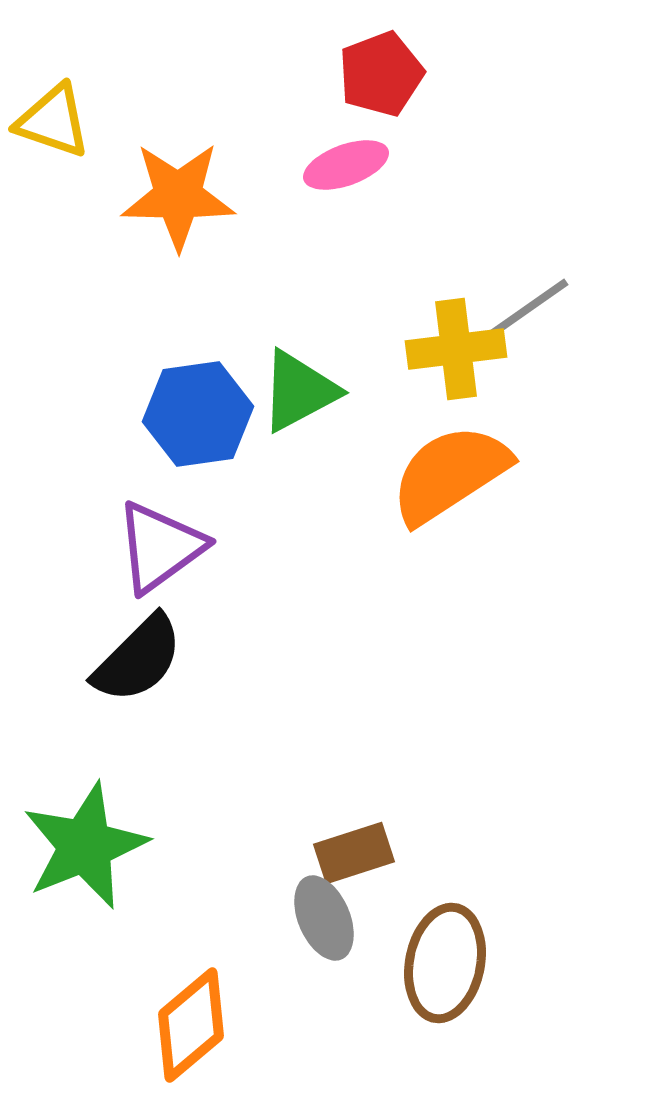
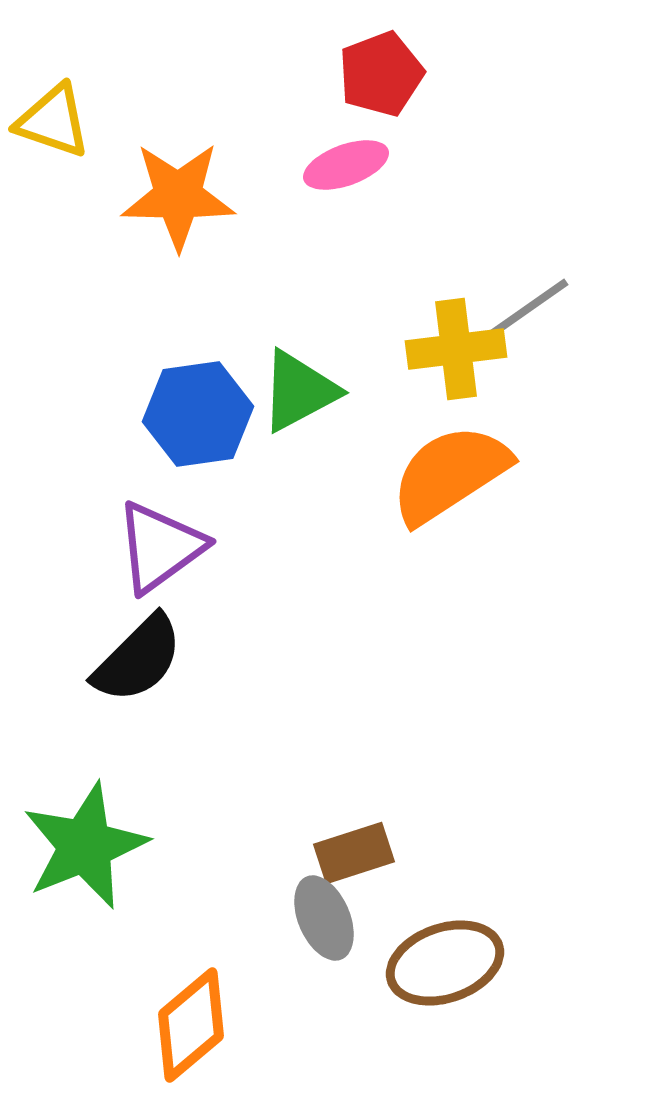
brown ellipse: rotated 60 degrees clockwise
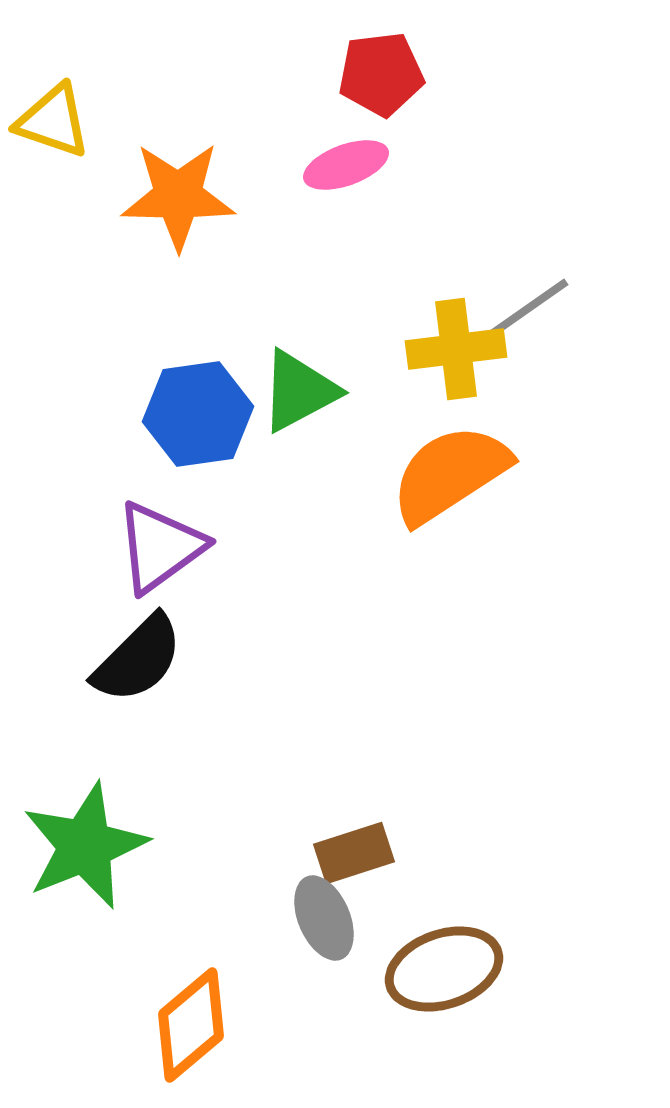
red pentagon: rotated 14 degrees clockwise
brown ellipse: moved 1 px left, 6 px down
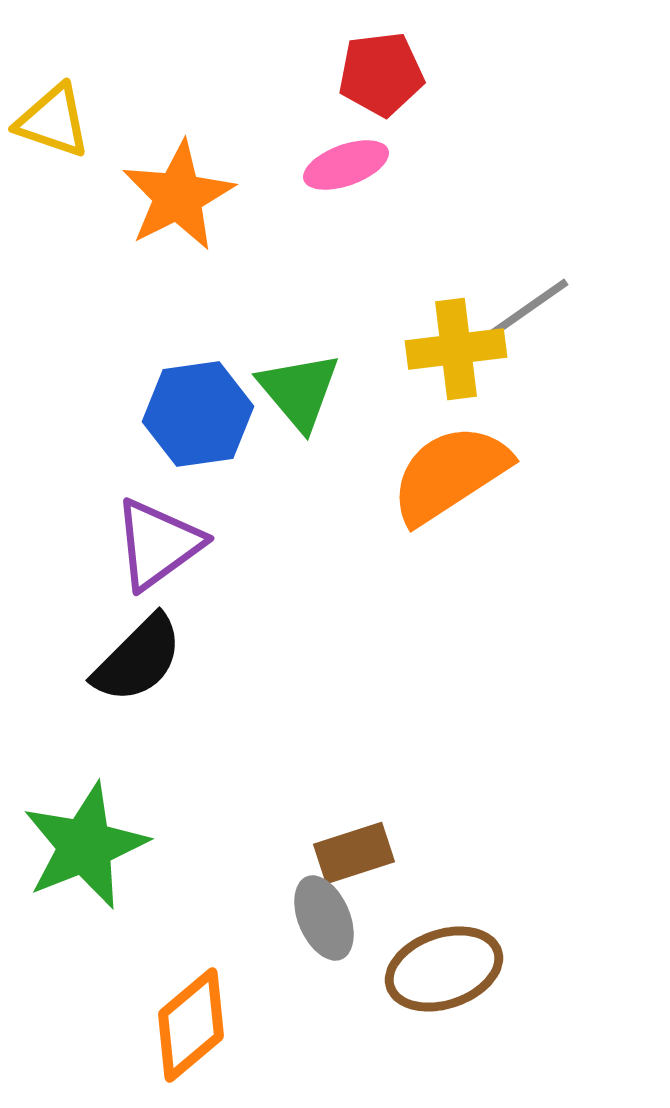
orange star: rotated 28 degrees counterclockwise
green triangle: rotated 42 degrees counterclockwise
purple triangle: moved 2 px left, 3 px up
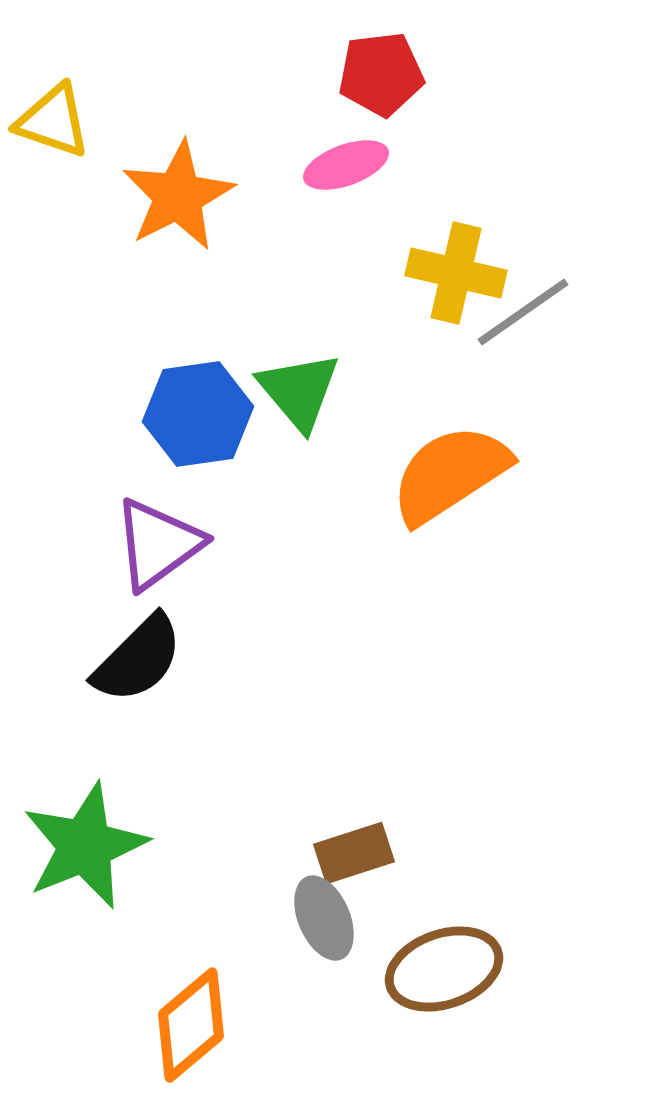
yellow cross: moved 76 px up; rotated 20 degrees clockwise
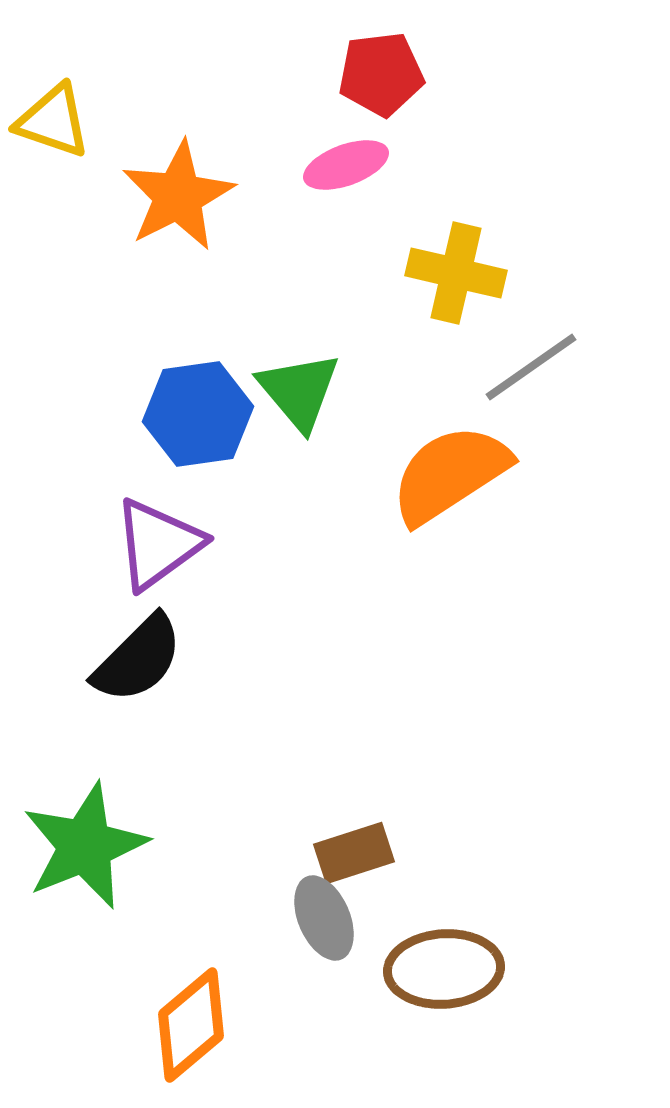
gray line: moved 8 px right, 55 px down
brown ellipse: rotated 15 degrees clockwise
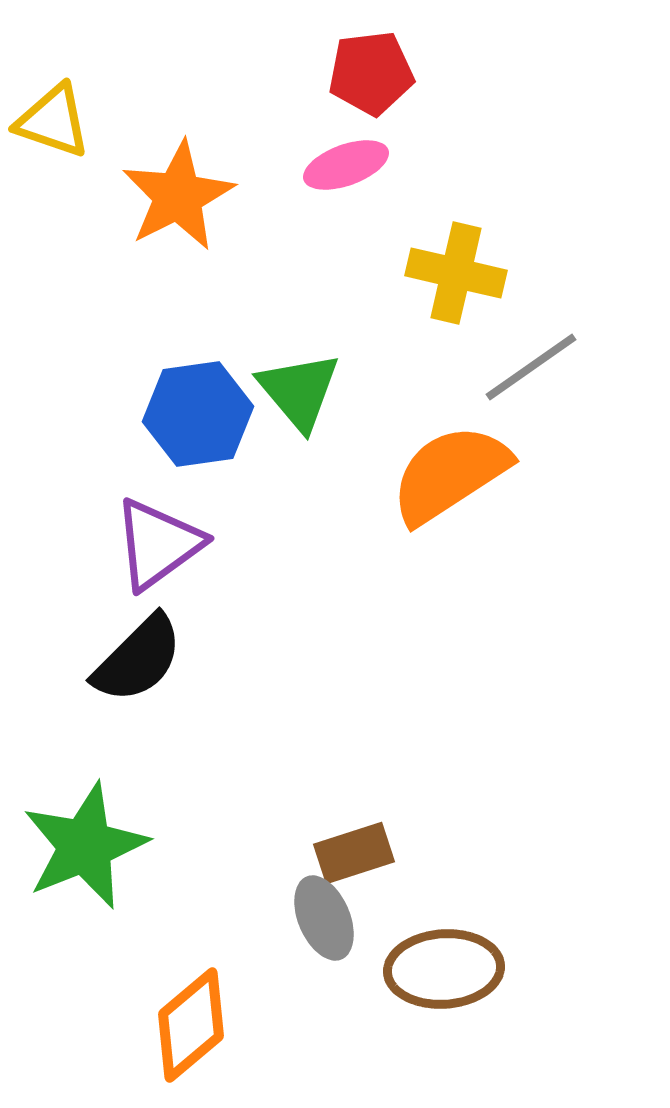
red pentagon: moved 10 px left, 1 px up
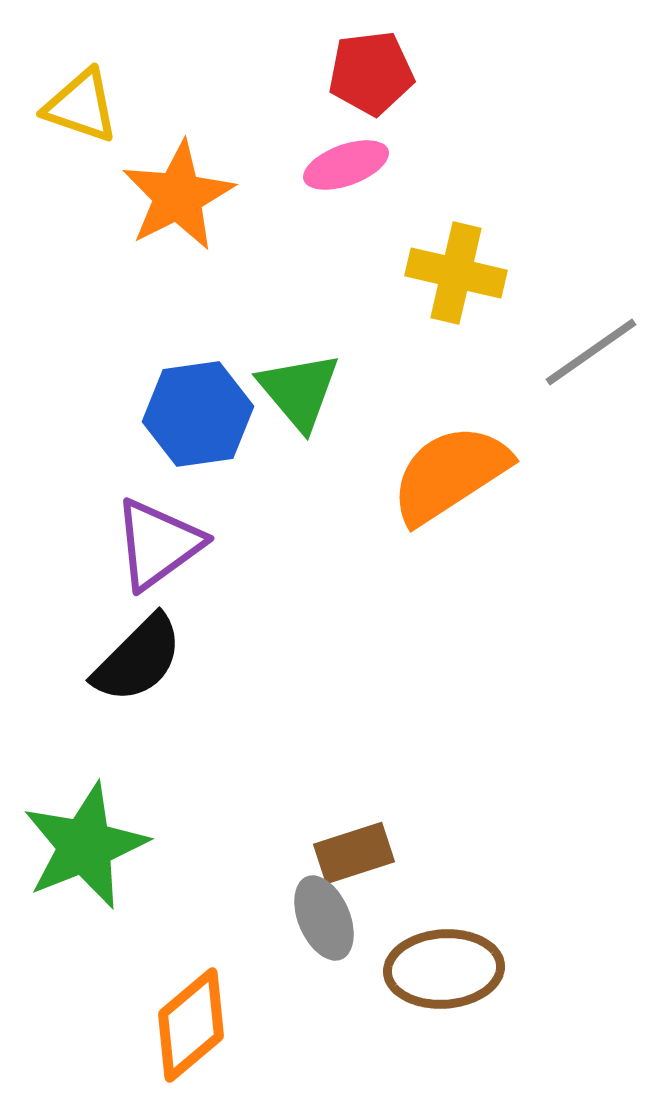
yellow triangle: moved 28 px right, 15 px up
gray line: moved 60 px right, 15 px up
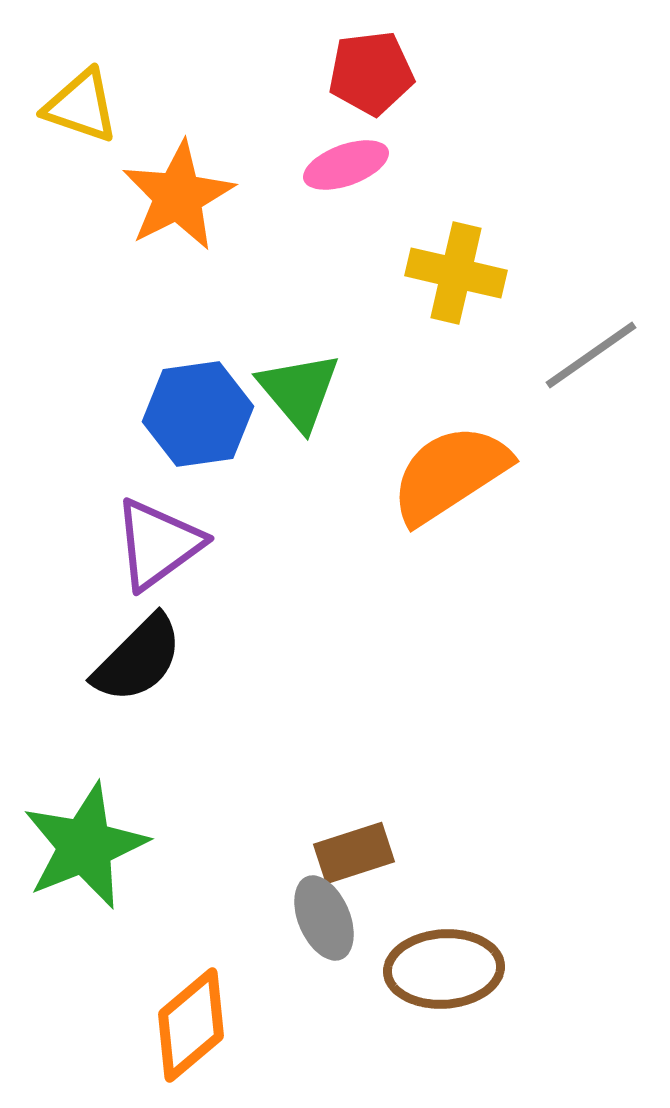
gray line: moved 3 px down
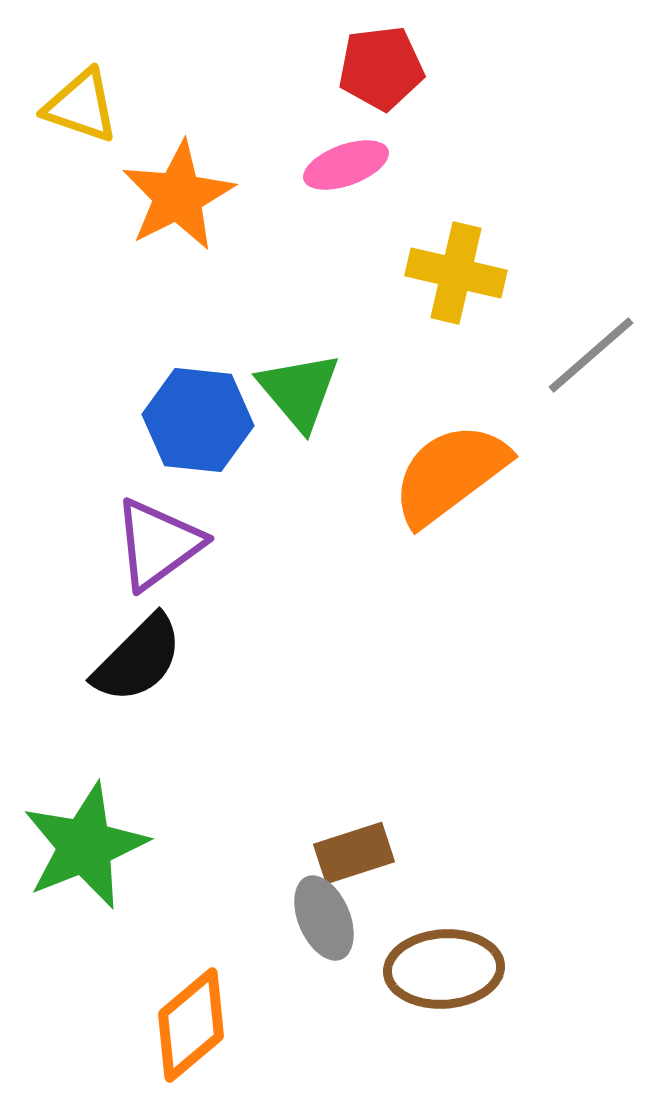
red pentagon: moved 10 px right, 5 px up
gray line: rotated 6 degrees counterclockwise
blue hexagon: moved 6 px down; rotated 14 degrees clockwise
orange semicircle: rotated 4 degrees counterclockwise
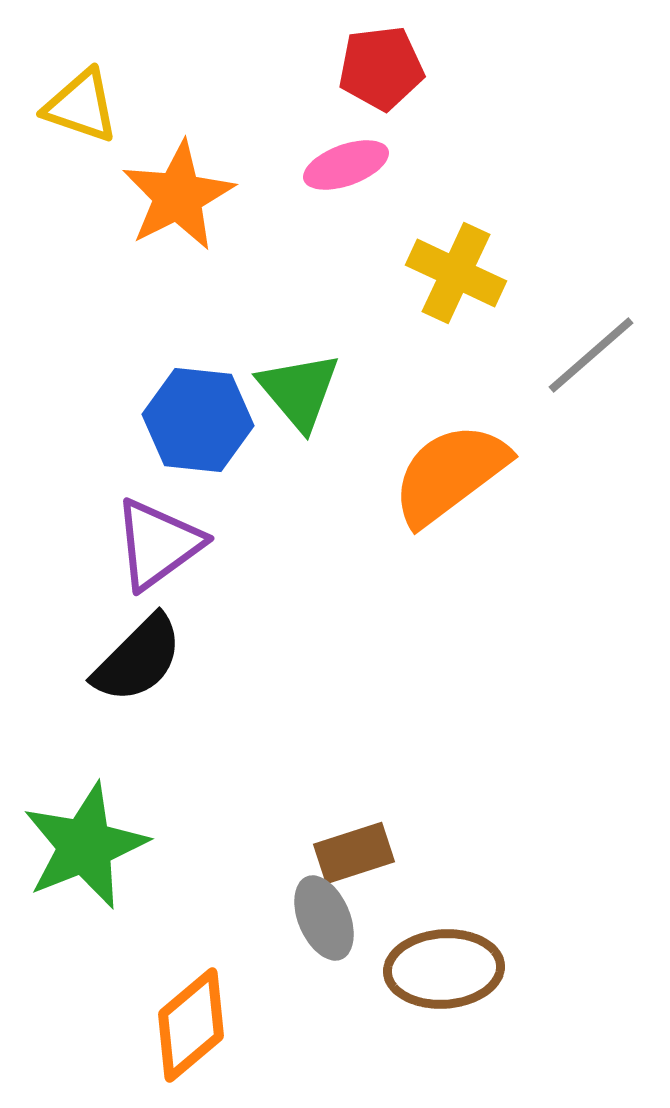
yellow cross: rotated 12 degrees clockwise
